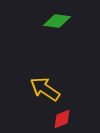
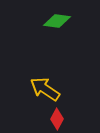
red diamond: moved 5 px left; rotated 40 degrees counterclockwise
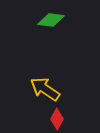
green diamond: moved 6 px left, 1 px up
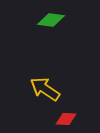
red diamond: moved 9 px right; rotated 65 degrees clockwise
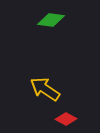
red diamond: rotated 25 degrees clockwise
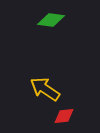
red diamond: moved 2 px left, 3 px up; rotated 35 degrees counterclockwise
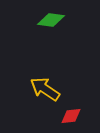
red diamond: moved 7 px right
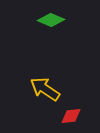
green diamond: rotated 16 degrees clockwise
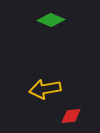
yellow arrow: rotated 44 degrees counterclockwise
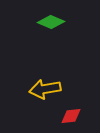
green diamond: moved 2 px down
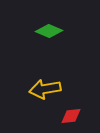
green diamond: moved 2 px left, 9 px down
